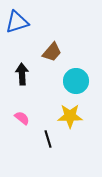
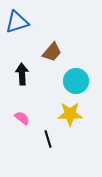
yellow star: moved 2 px up
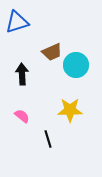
brown trapezoid: rotated 25 degrees clockwise
cyan circle: moved 16 px up
yellow star: moved 4 px up
pink semicircle: moved 2 px up
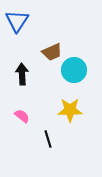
blue triangle: moved 1 px up; rotated 40 degrees counterclockwise
cyan circle: moved 2 px left, 5 px down
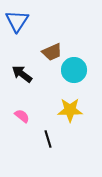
black arrow: rotated 50 degrees counterclockwise
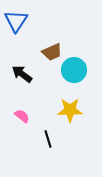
blue triangle: moved 1 px left
